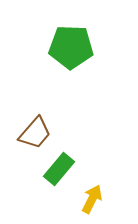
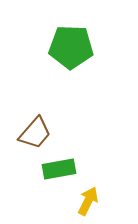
green rectangle: rotated 40 degrees clockwise
yellow arrow: moved 4 px left, 2 px down
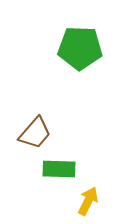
green pentagon: moved 9 px right, 1 px down
green rectangle: rotated 12 degrees clockwise
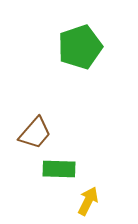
green pentagon: moved 1 px up; rotated 21 degrees counterclockwise
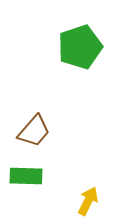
brown trapezoid: moved 1 px left, 2 px up
green rectangle: moved 33 px left, 7 px down
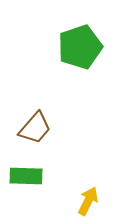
brown trapezoid: moved 1 px right, 3 px up
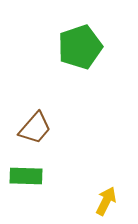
yellow arrow: moved 18 px right
